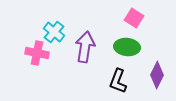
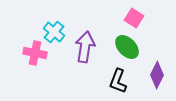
green ellipse: rotated 40 degrees clockwise
pink cross: moved 2 px left
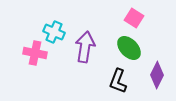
cyan cross: rotated 15 degrees counterclockwise
green ellipse: moved 2 px right, 1 px down
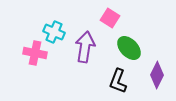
pink square: moved 24 px left
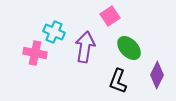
pink square: moved 2 px up; rotated 24 degrees clockwise
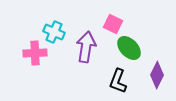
pink square: moved 3 px right, 8 px down; rotated 30 degrees counterclockwise
purple arrow: moved 1 px right
pink cross: rotated 15 degrees counterclockwise
